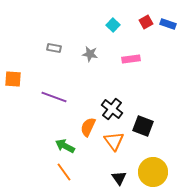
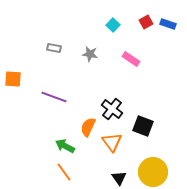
pink rectangle: rotated 42 degrees clockwise
orange triangle: moved 2 px left, 1 px down
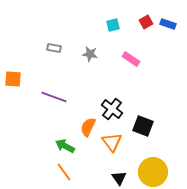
cyan square: rotated 32 degrees clockwise
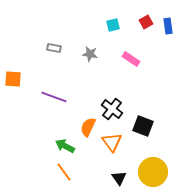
blue rectangle: moved 2 px down; rotated 63 degrees clockwise
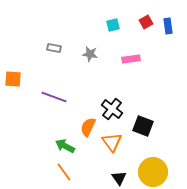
pink rectangle: rotated 42 degrees counterclockwise
